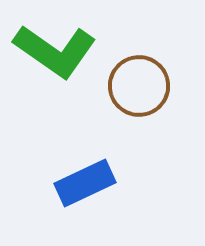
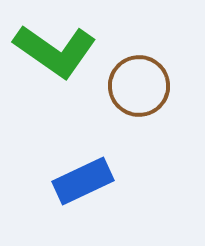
blue rectangle: moved 2 px left, 2 px up
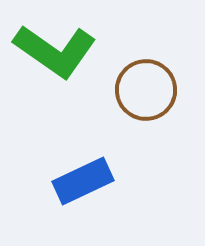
brown circle: moved 7 px right, 4 px down
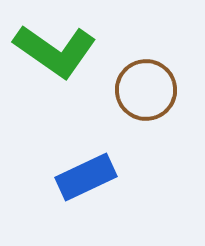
blue rectangle: moved 3 px right, 4 px up
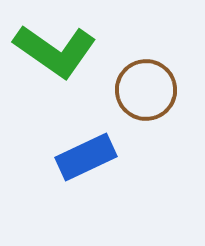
blue rectangle: moved 20 px up
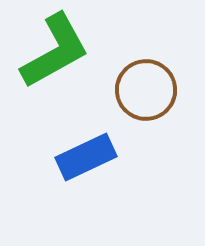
green L-shape: rotated 64 degrees counterclockwise
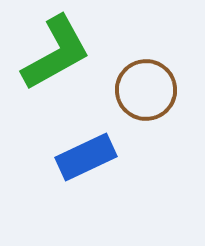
green L-shape: moved 1 px right, 2 px down
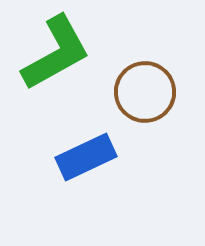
brown circle: moved 1 px left, 2 px down
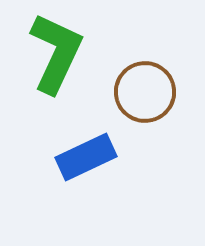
green L-shape: rotated 36 degrees counterclockwise
